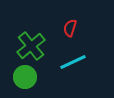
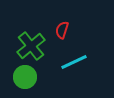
red semicircle: moved 8 px left, 2 px down
cyan line: moved 1 px right
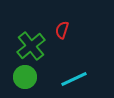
cyan line: moved 17 px down
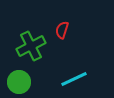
green cross: rotated 12 degrees clockwise
green circle: moved 6 px left, 5 px down
